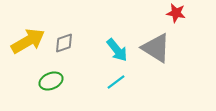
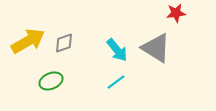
red star: rotated 18 degrees counterclockwise
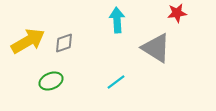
red star: moved 1 px right
cyan arrow: moved 30 px up; rotated 145 degrees counterclockwise
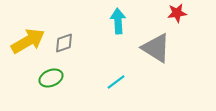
cyan arrow: moved 1 px right, 1 px down
green ellipse: moved 3 px up
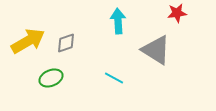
gray diamond: moved 2 px right
gray triangle: moved 2 px down
cyan line: moved 2 px left, 4 px up; rotated 66 degrees clockwise
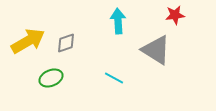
red star: moved 2 px left, 2 px down
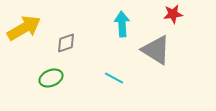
red star: moved 2 px left, 1 px up
cyan arrow: moved 4 px right, 3 px down
yellow arrow: moved 4 px left, 13 px up
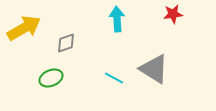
cyan arrow: moved 5 px left, 5 px up
gray triangle: moved 2 px left, 19 px down
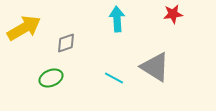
gray triangle: moved 1 px right, 2 px up
